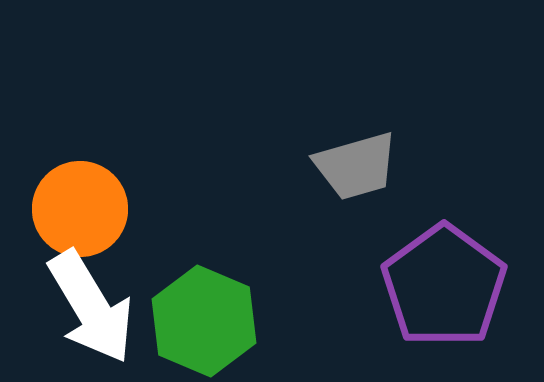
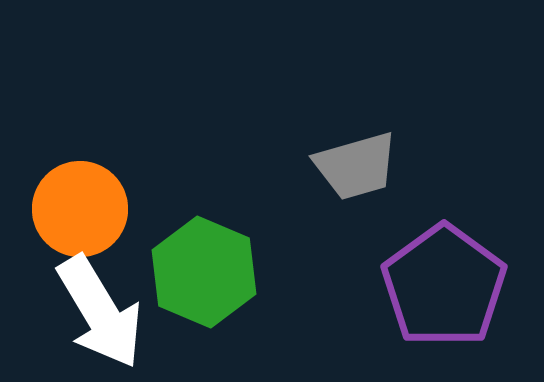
white arrow: moved 9 px right, 5 px down
green hexagon: moved 49 px up
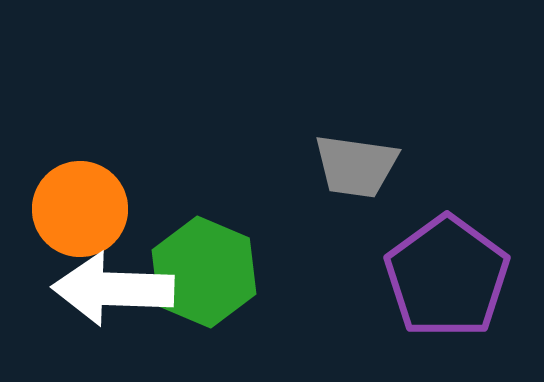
gray trapezoid: rotated 24 degrees clockwise
purple pentagon: moved 3 px right, 9 px up
white arrow: moved 13 px right, 23 px up; rotated 123 degrees clockwise
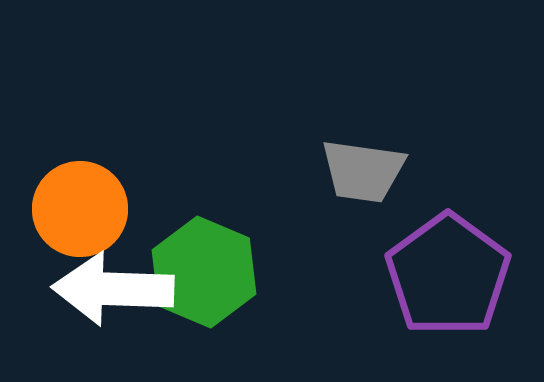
gray trapezoid: moved 7 px right, 5 px down
purple pentagon: moved 1 px right, 2 px up
